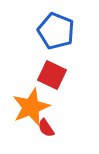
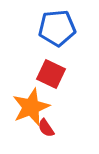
blue pentagon: moved 1 px right, 3 px up; rotated 27 degrees counterclockwise
red square: moved 1 px left, 1 px up
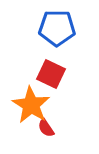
blue pentagon: rotated 6 degrees clockwise
orange star: moved 2 px up; rotated 18 degrees counterclockwise
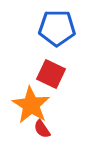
red semicircle: moved 4 px left, 1 px down
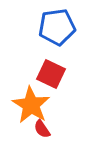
blue pentagon: moved 1 px up; rotated 9 degrees counterclockwise
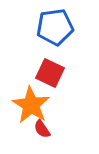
blue pentagon: moved 2 px left
red square: moved 1 px left, 1 px up
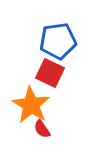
blue pentagon: moved 3 px right, 14 px down
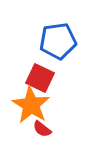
red square: moved 10 px left, 5 px down
red semicircle: rotated 18 degrees counterclockwise
